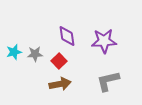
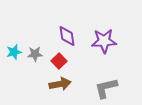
gray L-shape: moved 2 px left, 7 px down
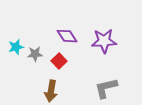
purple diamond: rotated 25 degrees counterclockwise
cyan star: moved 2 px right, 5 px up
brown arrow: moved 9 px left, 7 px down; rotated 110 degrees clockwise
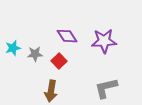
cyan star: moved 3 px left, 1 px down
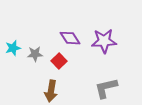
purple diamond: moved 3 px right, 2 px down
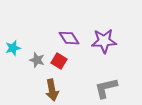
purple diamond: moved 1 px left
gray star: moved 2 px right, 6 px down; rotated 21 degrees clockwise
red square: rotated 14 degrees counterclockwise
brown arrow: moved 1 px right, 1 px up; rotated 20 degrees counterclockwise
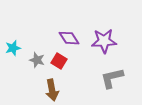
gray L-shape: moved 6 px right, 10 px up
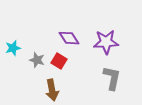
purple star: moved 2 px right, 1 px down
gray L-shape: rotated 115 degrees clockwise
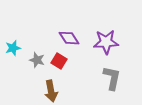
brown arrow: moved 1 px left, 1 px down
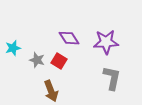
brown arrow: rotated 10 degrees counterclockwise
